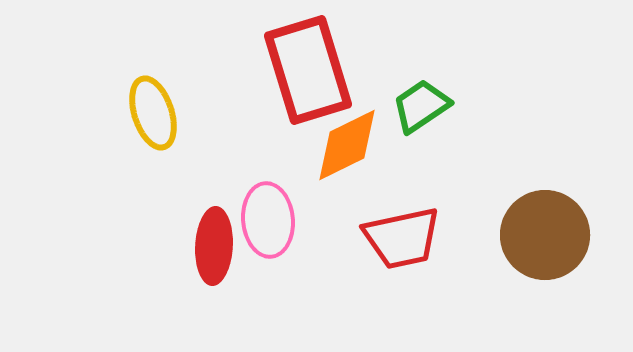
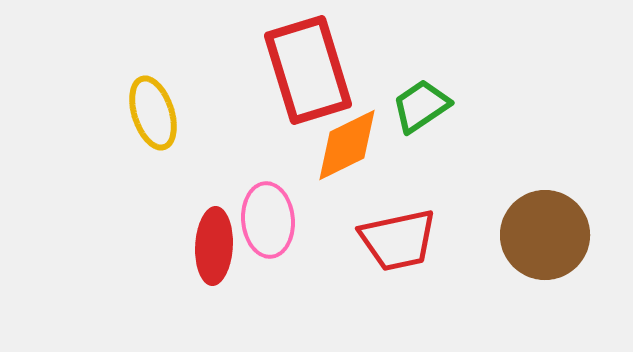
red trapezoid: moved 4 px left, 2 px down
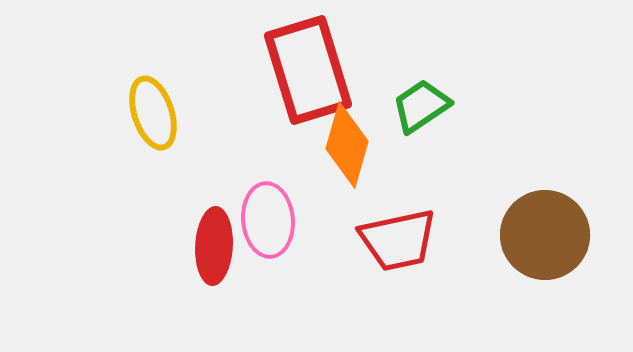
orange diamond: rotated 48 degrees counterclockwise
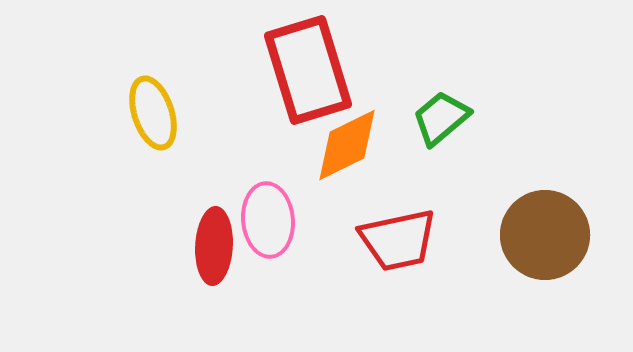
green trapezoid: moved 20 px right, 12 px down; rotated 6 degrees counterclockwise
orange diamond: rotated 48 degrees clockwise
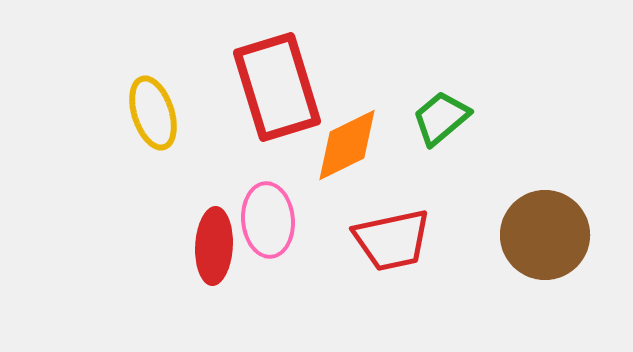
red rectangle: moved 31 px left, 17 px down
red trapezoid: moved 6 px left
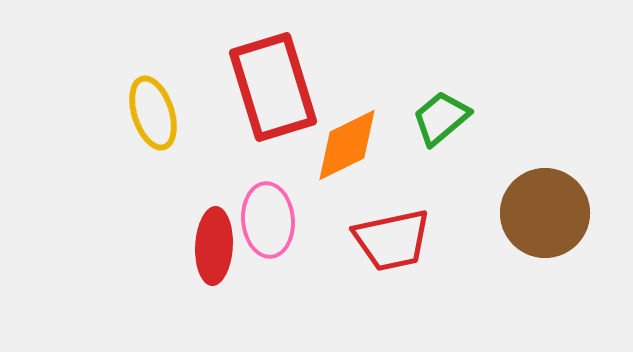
red rectangle: moved 4 px left
brown circle: moved 22 px up
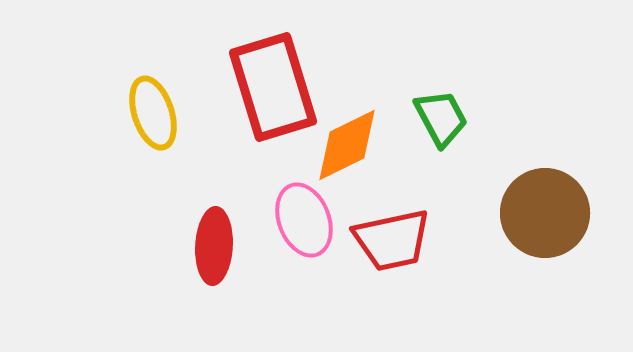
green trapezoid: rotated 102 degrees clockwise
pink ellipse: moved 36 px right; rotated 16 degrees counterclockwise
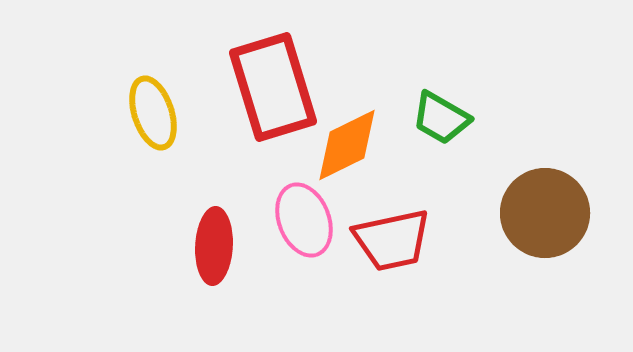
green trapezoid: rotated 148 degrees clockwise
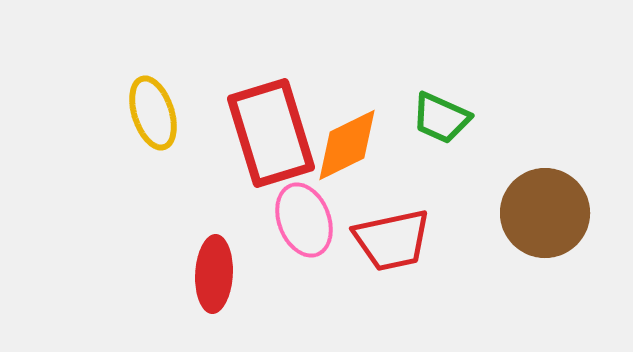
red rectangle: moved 2 px left, 46 px down
green trapezoid: rotated 6 degrees counterclockwise
red ellipse: moved 28 px down
